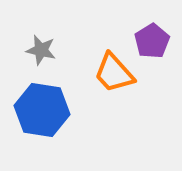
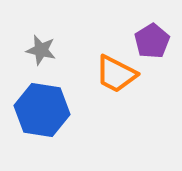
orange trapezoid: moved 2 px right, 1 px down; rotated 21 degrees counterclockwise
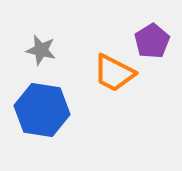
orange trapezoid: moved 2 px left, 1 px up
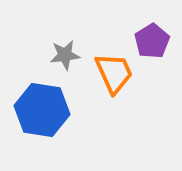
gray star: moved 24 px right, 5 px down; rotated 20 degrees counterclockwise
orange trapezoid: rotated 141 degrees counterclockwise
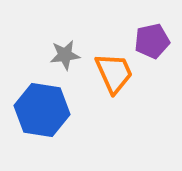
purple pentagon: rotated 20 degrees clockwise
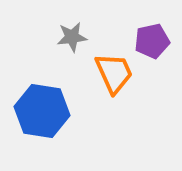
gray star: moved 7 px right, 18 px up
blue hexagon: moved 1 px down
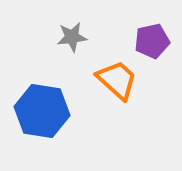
orange trapezoid: moved 3 px right, 7 px down; rotated 24 degrees counterclockwise
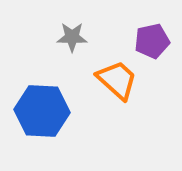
gray star: rotated 8 degrees clockwise
blue hexagon: rotated 6 degrees counterclockwise
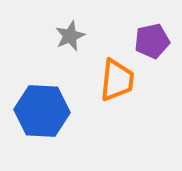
gray star: moved 2 px left, 1 px up; rotated 24 degrees counterclockwise
orange trapezoid: rotated 54 degrees clockwise
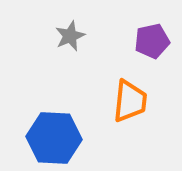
orange trapezoid: moved 13 px right, 21 px down
blue hexagon: moved 12 px right, 27 px down
